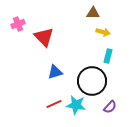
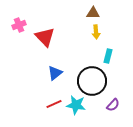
pink cross: moved 1 px right, 1 px down
yellow arrow: moved 7 px left; rotated 72 degrees clockwise
red triangle: moved 1 px right
blue triangle: moved 1 px down; rotated 21 degrees counterclockwise
purple semicircle: moved 3 px right, 2 px up
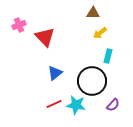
yellow arrow: moved 4 px right, 1 px down; rotated 56 degrees clockwise
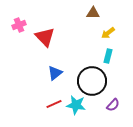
yellow arrow: moved 8 px right
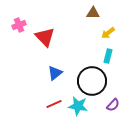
cyan star: moved 2 px right, 1 px down
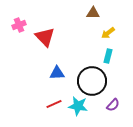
blue triangle: moved 2 px right; rotated 35 degrees clockwise
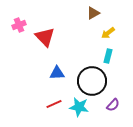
brown triangle: rotated 32 degrees counterclockwise
cyan star: moved 1 px right, 1 px down
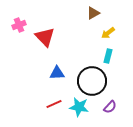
purple semicircle: moved 3 px left, 2 px down
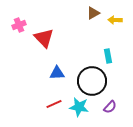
yellow arrow: moved 7 px right, 13 px up; rotated 40 degrees clockwise
red triangle: moved 1 px left, 1 px down
cyan rectangle: rotated 24 degrees counterclockwise
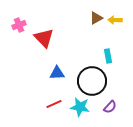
brown triangle: moved 3 px right, 5 px down
cyan star: moved 1 px right
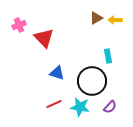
blue triangle: rotated 21 degrees clockwise
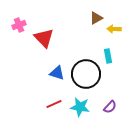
yellow arrow: moved 1 px left, 9 px down
black circle: moved 6 px left, 7 px up
